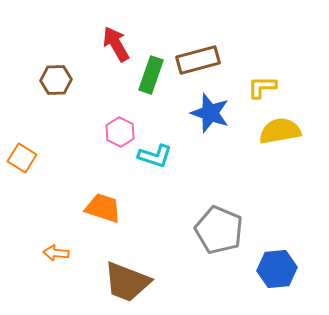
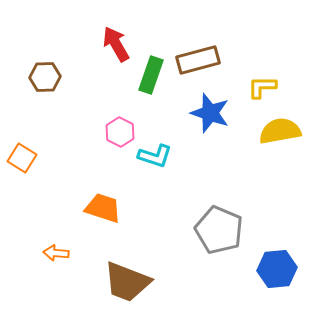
brown hexagon: moved 11 px left, 3 px up
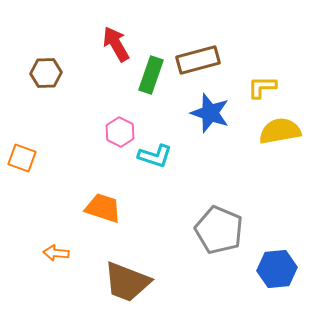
brown hexagon: moved 1 px right, 4 px up
orange square: rotated 12 degrees counterclockwise
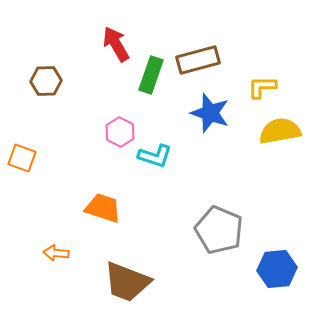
brown hexagon: moved 8 px down
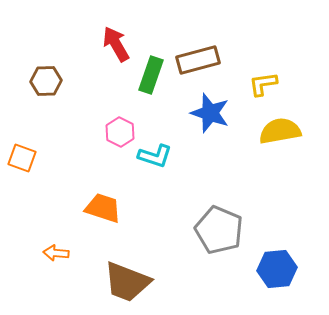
yellow L-shape: moved 1 px right, 3 px up; rotated 8 degrees counterclockwise
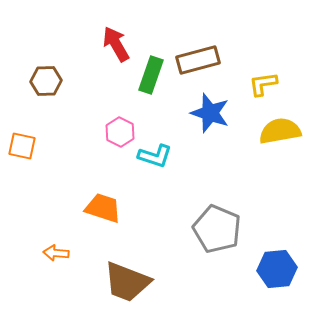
orange square: moved 12 px up; rotated 8 degrees counterclockwise
gray pentagon: moved 2 px left, 1 px up
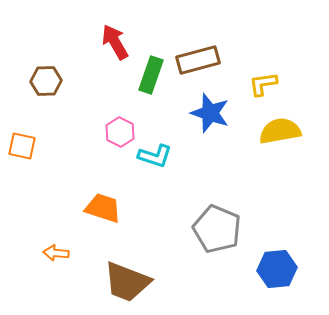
red arrow: moved 1 px left, 2 px up
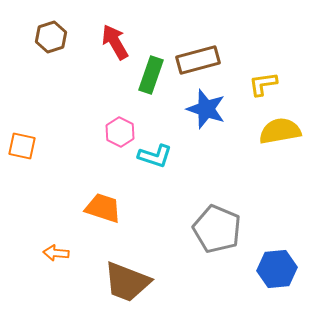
brown hexagon: moved 5 px right, 44 px up; rotated 16 degrees counterclockwise
blue star: moved 4 px left, 4 px up
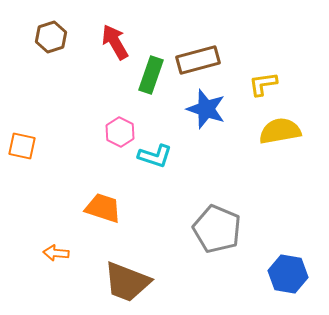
blue hexagon: moved 11 px right, 5 px down; rotated 15 degrees clockwise
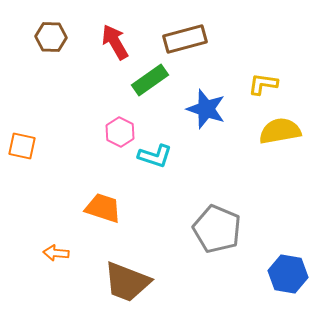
brown hexagon: rotated 20 degrees clockwise
brown rectangle: moved 13 px left, 21 px up
green rectangle: moved 1 px left, 5 px down; rotated 36 degrees clockwise
yellow L-shape: rotated 16 degrees clockwise
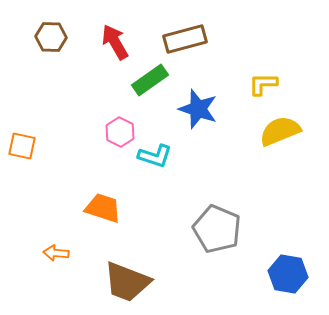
yellow L-shape: rotated 8 degrees counterclockwise
blue star: moved 8 px left
yellow semicircle: rotated 12 degrees counterclockwise
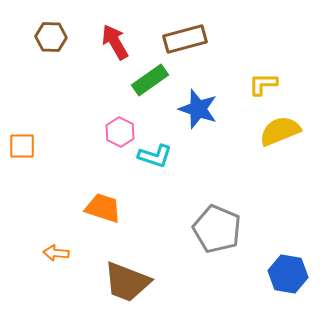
orange square: rotated 12 degrees counterclockwise
